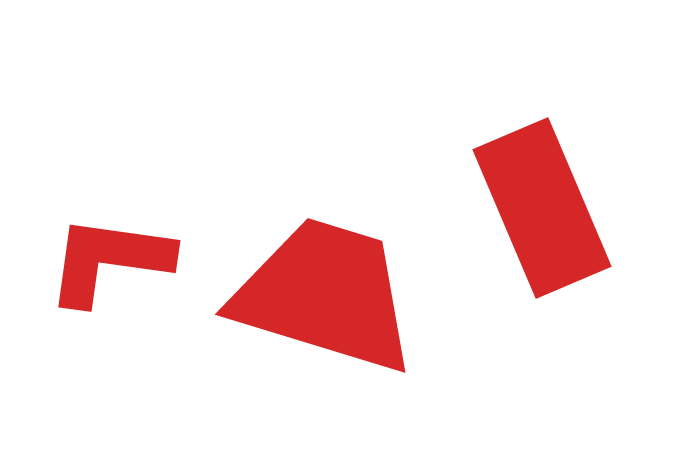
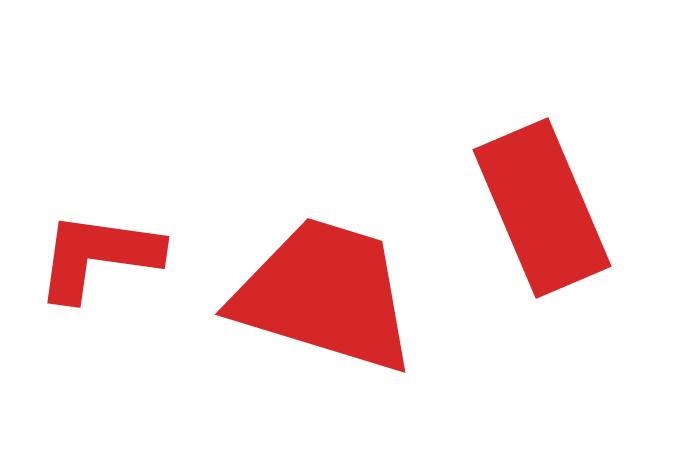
red L-shape: moved 11 px left, 4 px up
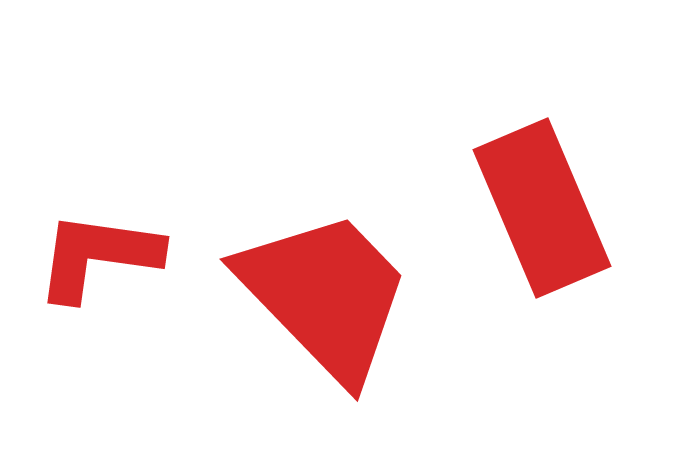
red trapezoid: rotated 29 degrees clockwise
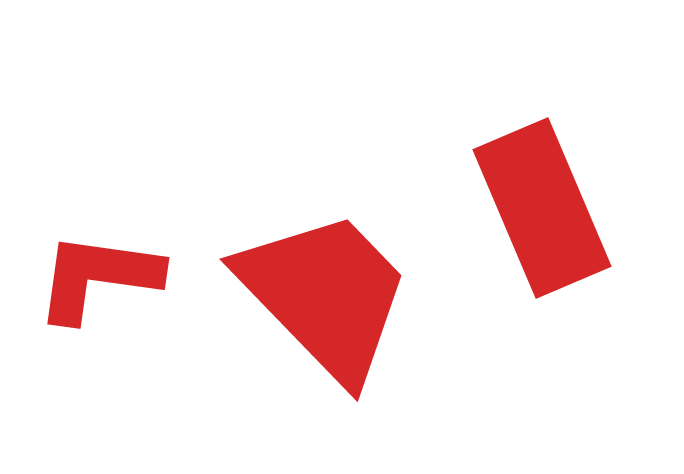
red L-shape: moved 21 px down
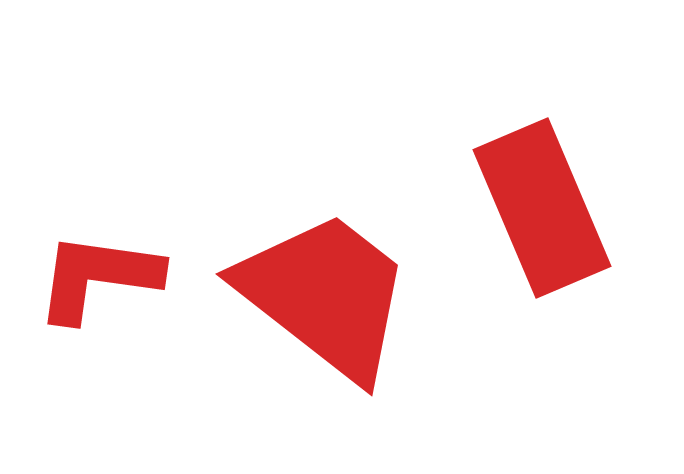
red trapezoid: rotated 8 degrees counterclockwise
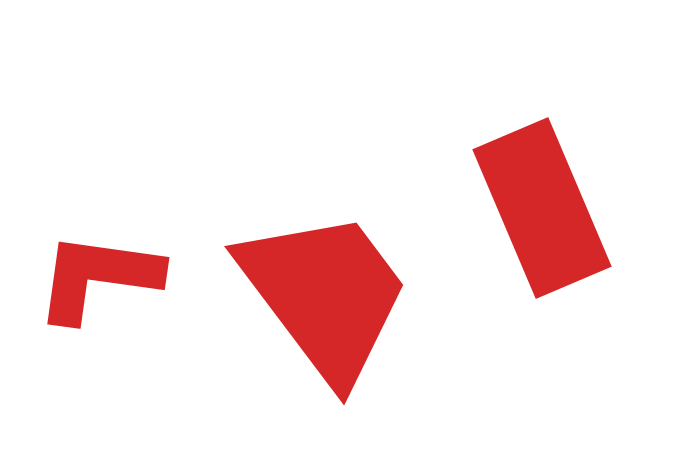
red trapezoid: rotated 15 degrees clockwise
